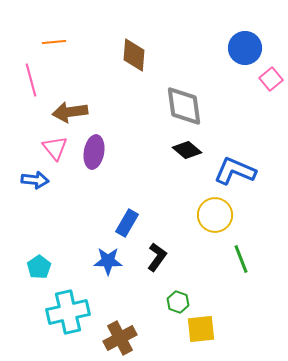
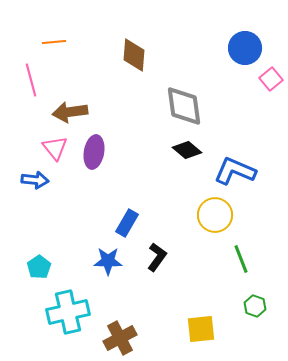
green hexagon: moved 77 px right, 4 px down
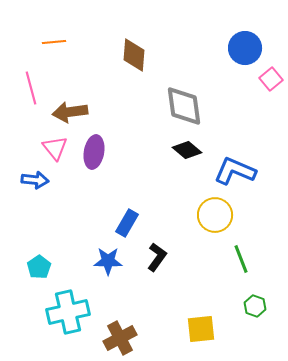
pink line: moved 8 px down
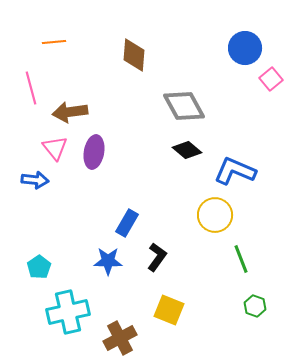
gray diamond: rotated 21 degrees counterclockwise
yellow square: moved 32 px left, 19 px up; rotated 28 degrees clockwise
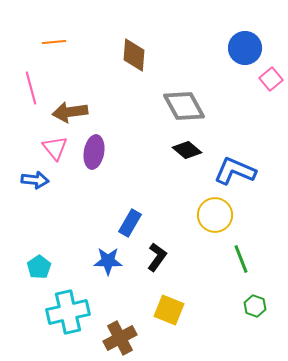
blue rectangle: moved 3 px right
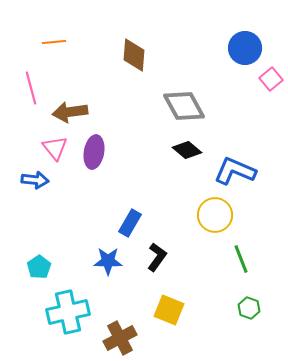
green hexagon: moved 6 px left, 2 px down
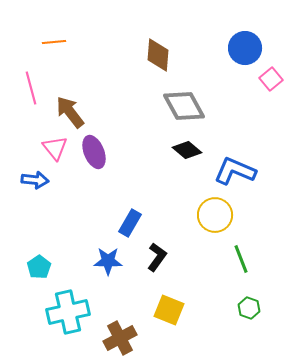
brown diamond: moved 24 px right
brown arrow: rotated 60 degrees clockwise
purple ellipse: rotated 32 degrees counterclockwise
